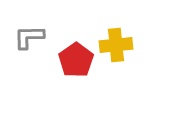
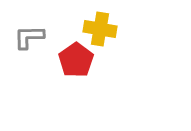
yellow cross: moved 16 px left, 16 px up; rotated 16 degrees clockwise
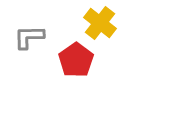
yellow cross: moved 6 px up; rotated 28 degrees clockwise
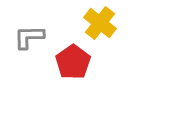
red pentagon: moved 3 px left, 2 px down
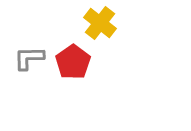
gray L-shape: moved 21 px down
